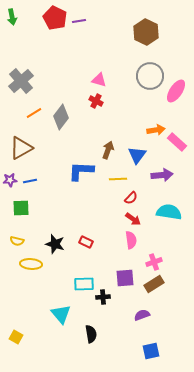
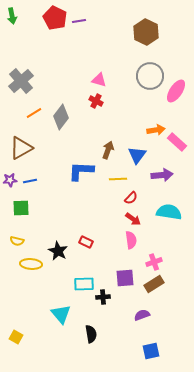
green arrow: moved 1 px up
black star: moved 3 px right, 7 px down; rotated 12 degrees clockwise
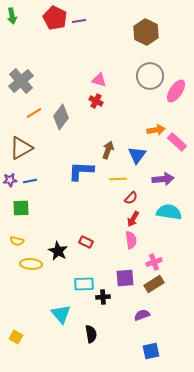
purple arrow: moved 1 px right, 4 px down
red arrow: rotated 84 degrees clockwise
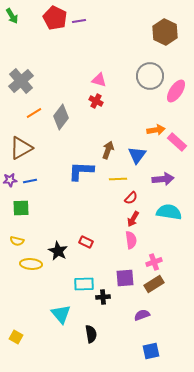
green arrow: rotated 21 degrees counterclockwise
brown hexagon: moved 19 px right
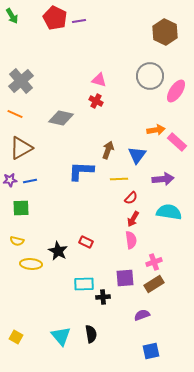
orange line: moved 19 px left, 1 px down; rotated 56 degrees clockwise
gray diamond: moved 1 px down; rotated 65 degrees clockwise
yellow line: moved 1 px right
cyan triangle: moved 22 px down
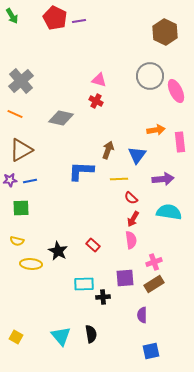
pink ellipse: rotated 60 degrees counterclockwise
pink rectangle: moved 3 px right; rotated 42 degrees clockwise
brown triangle: moved 2 px down
red semicircle: rotated 88 degrees clockwise
red rectangle: moved 7 px right, 3 px down; rotated 16 degrees clockwise
purple semicircle: rotated 70 degrees counterclockwise
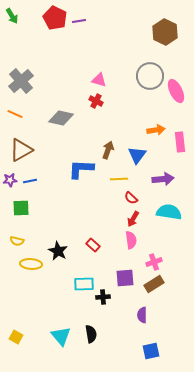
blue L-shape: moved 2 px up
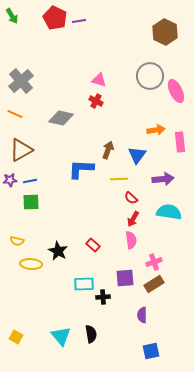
green square: moved 10 px right, 6 px up
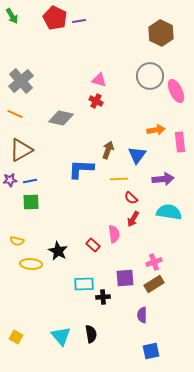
brown hexagon: moved 4 px left, 1 px down
pink semicircle: moved 17 px left, 6 px up
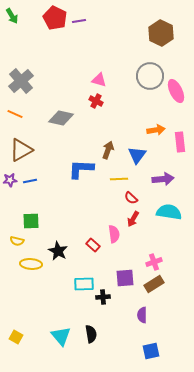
green square: moved 19 px down
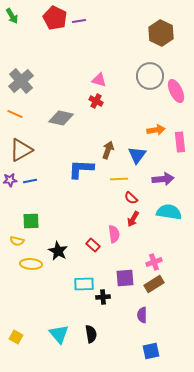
cyan triangle: moved 2 px left, 2 px up
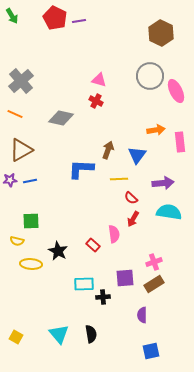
purple arrow: moved 4 px down
